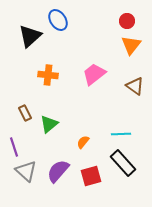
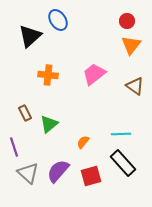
gray triangle: moved 2 px right, 2 px down
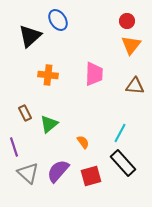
pink trapezoid: rotated 130 degrees clockwise
brown triangle: rotated 30 degrees counterclockwise
cyan line: moved 1 px left, 1 px up; rotated 60 degrees counterclockwise
orange semicircle: rotated 104 degrees clockwise
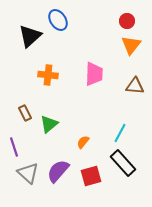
orange semicircle: rotated 104 degrees counterclockwise
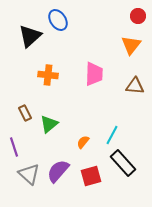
red circle: moved 11 px right, 5 px up
cyan line: moved 8 px left, 2 px down
gray triangle: moved 1 px right, 1 px down
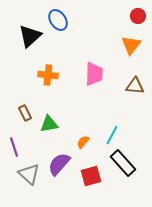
green triangle: rotated 30 degrees clockwise
purple semicircle: moved 1 px right, 7 px up
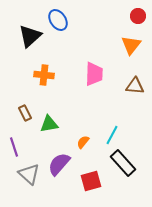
orange cross: moved 4 px left
red square: moved 5 px down
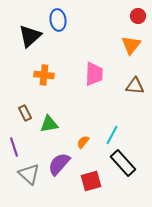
blue ellipse: rotated 25 degrees clockwise
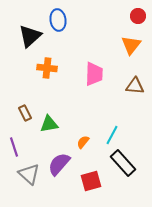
orange cross: moved 3 px right, 7 px up
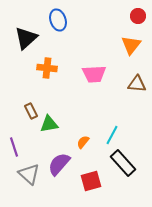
blue ellipse: rotated 10 degrees counterclockwise
black triangle: moved 4 px left, 2 px down
pink trapezoid: rotated 85 degrees clockwise
brown triangle: moved 2 px right, 2 px up
brown rectangle: moved 6 px right, 2 px up
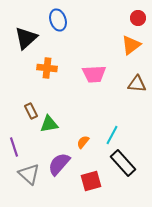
red circle: moved 2 px down
orange triangle: rotated 15 degrees clockwise
